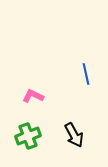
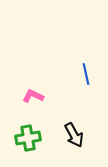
green cross: moved 2 px down; rotated 10 degrees clockwise
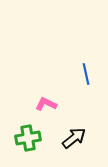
pink L-shape: moved 13 px right, 8 px down
black arrow: moved 3 px down; rotated 100 degrees counterclockwise
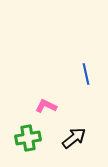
pink L-shape: moved 2 px down
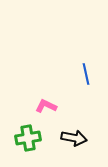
black arrow: rotated 50 degrees clockwise
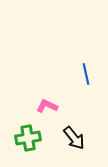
pink L-shape: moved 1 px right
black arrow: rotated 40 degrees clockwise
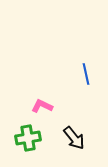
pink L-shape: moved 5 px left
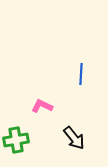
blue line: moved 5 px left; rotated 15 degrees clockwise
green cross: moved 12 px left, 2 px down
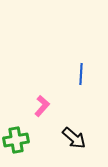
pink L-shape: rotated 105 degrees clockwise
black arrow: rotated 10 degrees counterclockwise
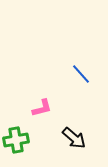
blue line: rotated 45 degrees counterclockwise
pink L-shape: moved 2 px down; rotated 35 degrees clockwise
